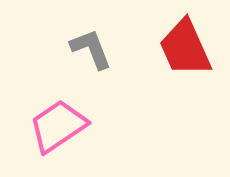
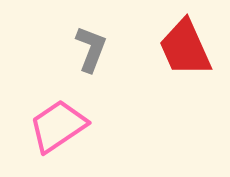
gray L-shape: rotated 42 degrees clockwise
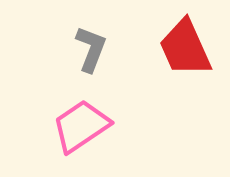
pink trapezoid: moved 23 px right
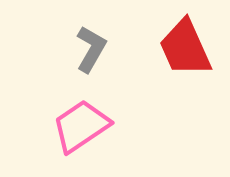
gray L-shape: rotated 9 degrees clockwise
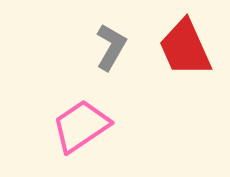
gray L-shape: moved 20 px right, 2 px up
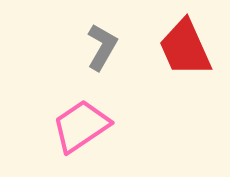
gray L-shape: moved 9 px left
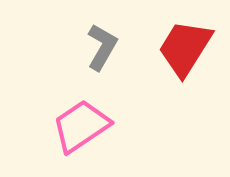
red trapezoid: rotated 56 degrees clockwise
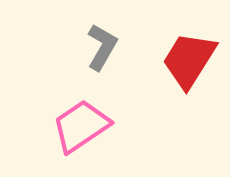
red trapezoid: moved 4 px right, 12 px down
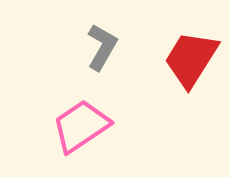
red trapezoid: moved 2 px right, 1 px up
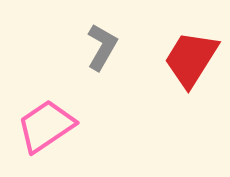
pink trapezoid: moved 35 px left
